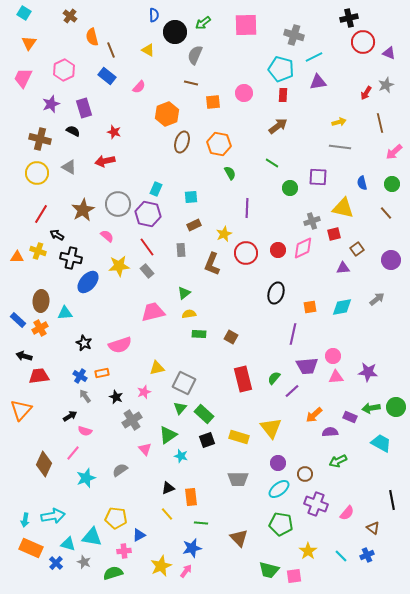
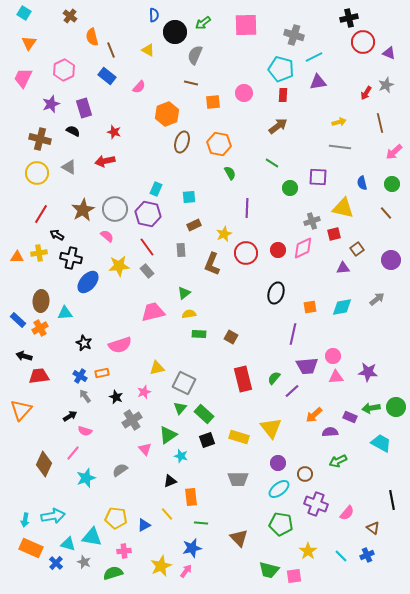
cyan square at (191, 197): moved 2 px left
gray circle at (118, 204): moved 3 px left, 5 px down
yellow cross at (38, 251): moved 1 px right, 2 px down; rotated 28 degrees counterclockwise
black triangle at (168, 488): moved 2 px right, 7 px up
blue triangle at (139, 535): moved 5 px right, 10 px up
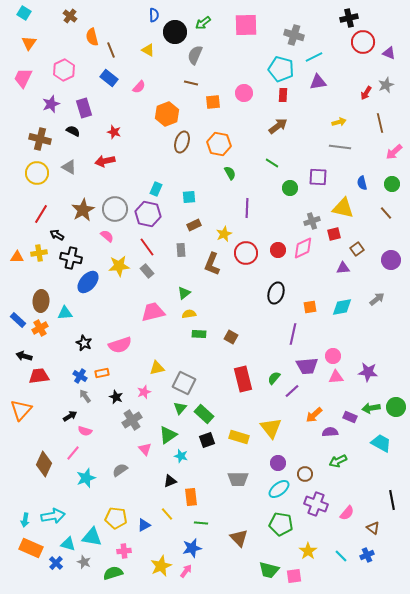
blue rectangle at (107, 76): moved 2 px right, 2 px down
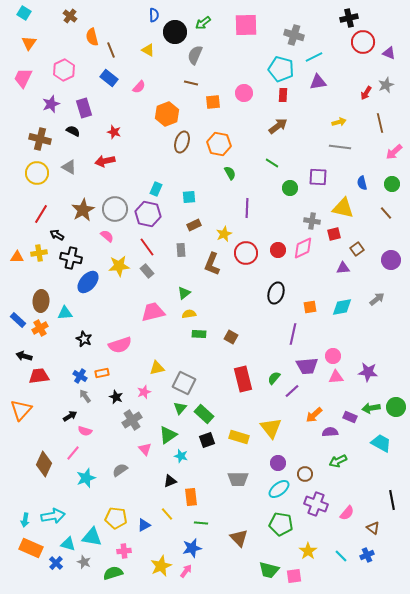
gray cross at (312, 221): rotated 28 degrees clockwise
black star at (84, 343): moved 4 px up
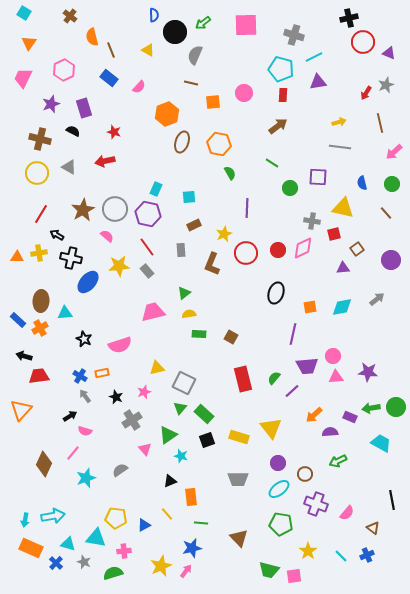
cyan triangle at (92, 537): moved 4 px right, 1 px down
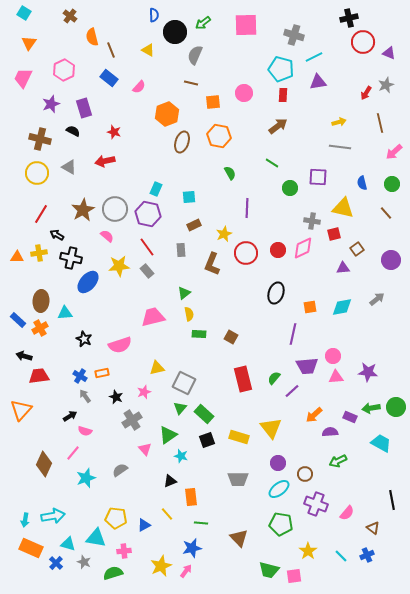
orange hexagon at (219, 144): moved 8 px up
pink trapezoid at (153, 312): moved 5 px down
yellow semicircle at (189, 314): rotated 88 degrees clockwise
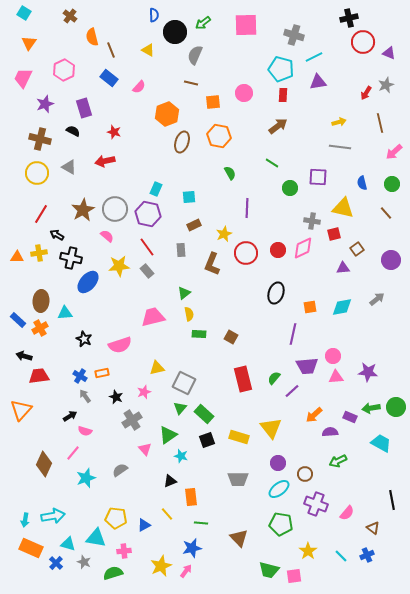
purple star at (51, 104): moved 6 px left
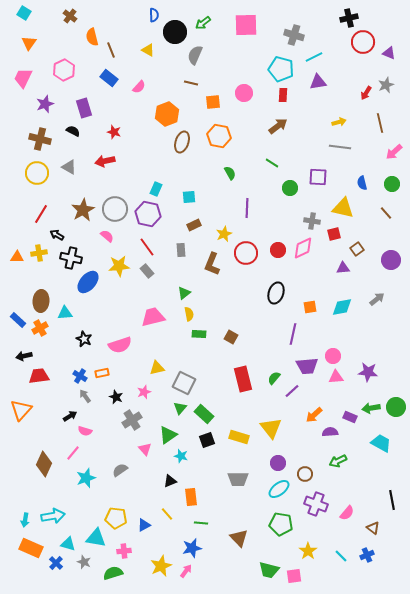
black arrow at (24, 356): rotated 28 degrees counterclockwise
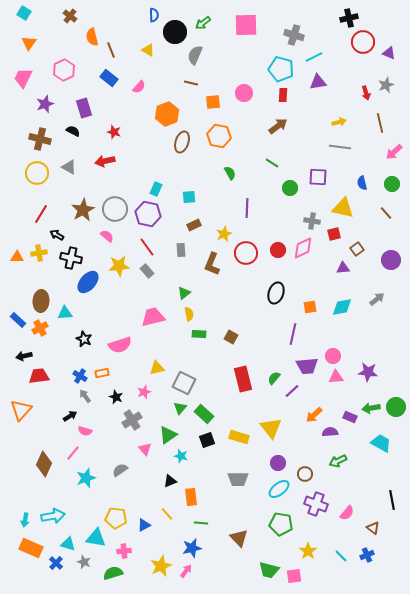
red arrow at (366, 93): rotated 48 degrees counterclockwise
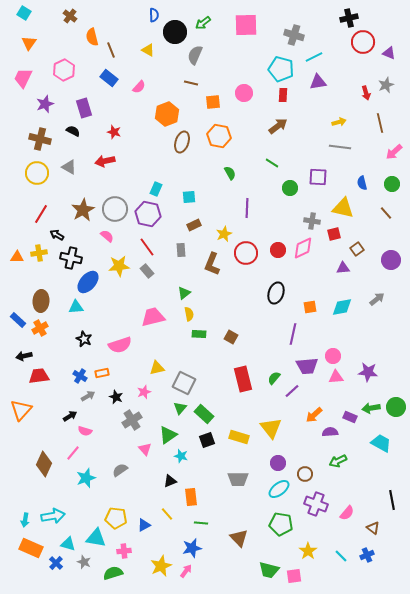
cyan triangle at (65, 313): moved 11 px right, 6 px up
gray arrow at (85, 396): moved 3 px right; rotated 96 degrees clockwise
